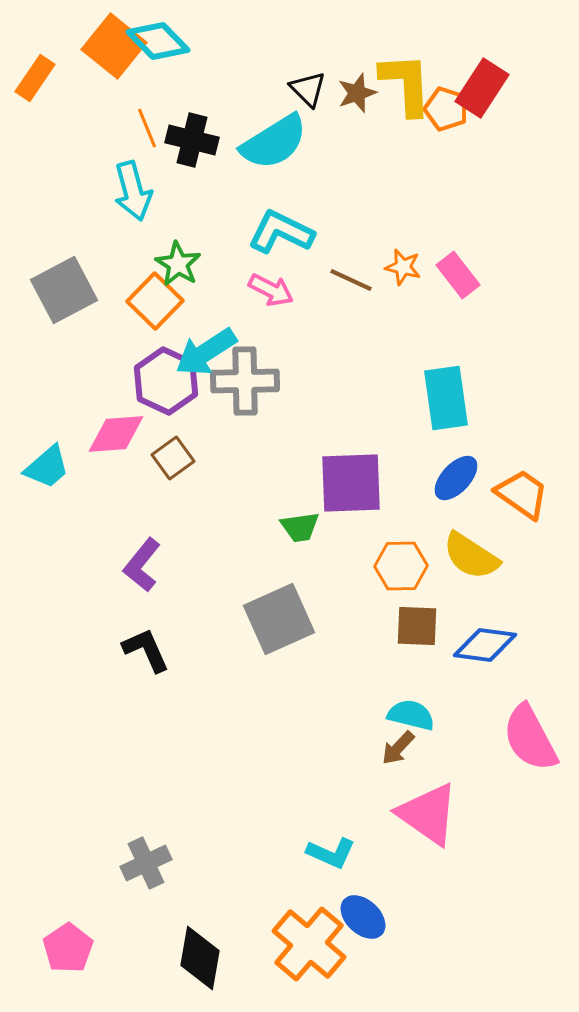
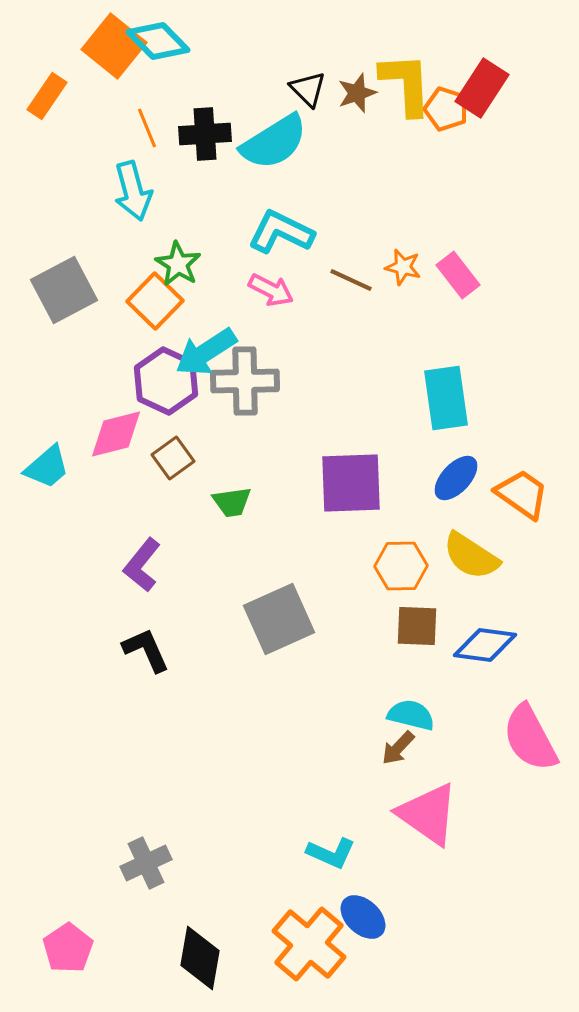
orange rectangle at (35, 78): moved 12 px right, 18 px down
black cross at (192, 140): moved 13 px right, 6 px up; rotated 18 degrees counterclockwise
pink diamond at (116, 434): rotated 10 degrees counterclockwise
green trapezoid at (300, 527): moved 68 px left, 25 px up
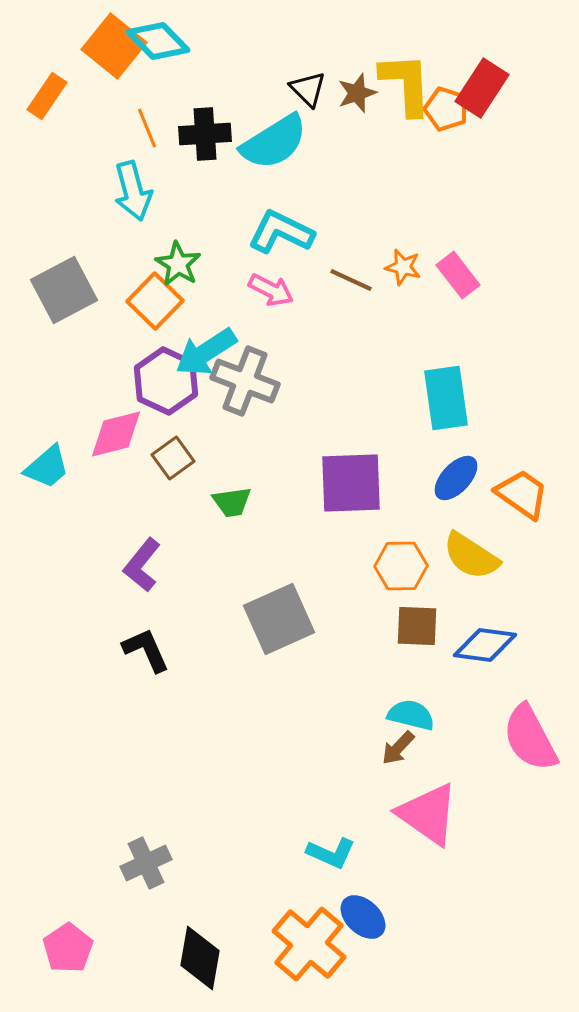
gray cross at (245, 381): rotated 22 degrees clockwise
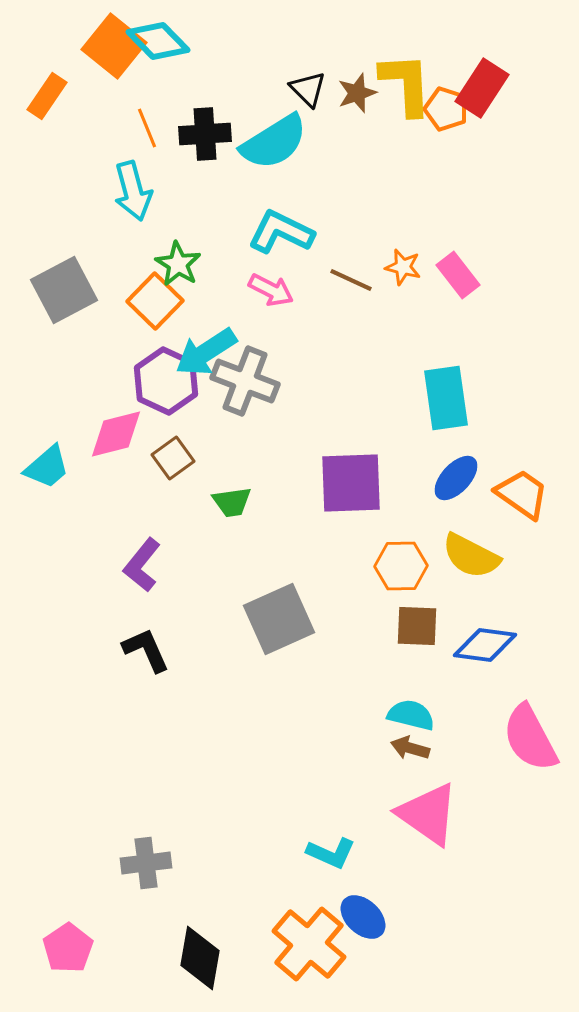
yellow semicircle at (471, 556): rotated 6 degrees counterclockwise
brown arrow at (398, 748): moved 12 px right; rotated 63 degrees clockwise
gray cross at (146, 863): rotated 18 degrees clockwise
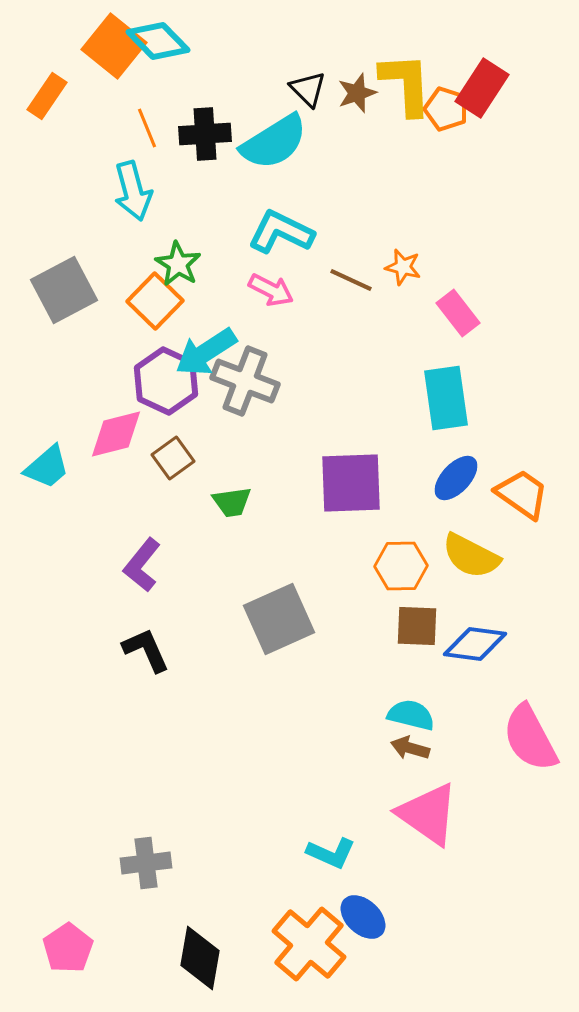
pink rectangle at (458, 275): moved 38 px down
blue diamond at (485, 645): moved 10 px left, 1 px up
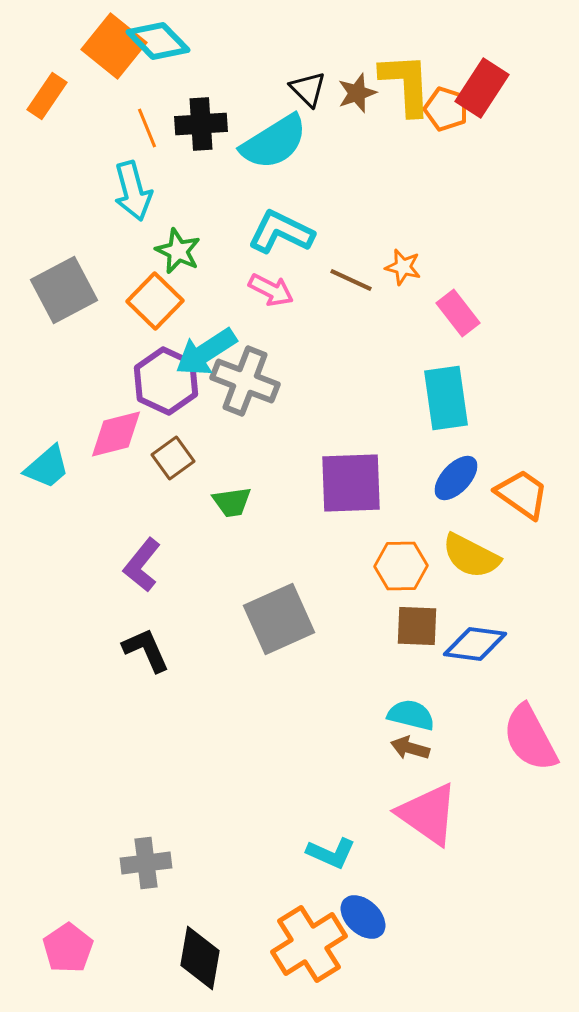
black cross at (205, 134): moved 4 px left, 10 px up
green star at (178, 264): moved 13 px up; rotated 6 degrees counterclockwise
orange cross at (309, 944): rotated 18 degrees clockwise
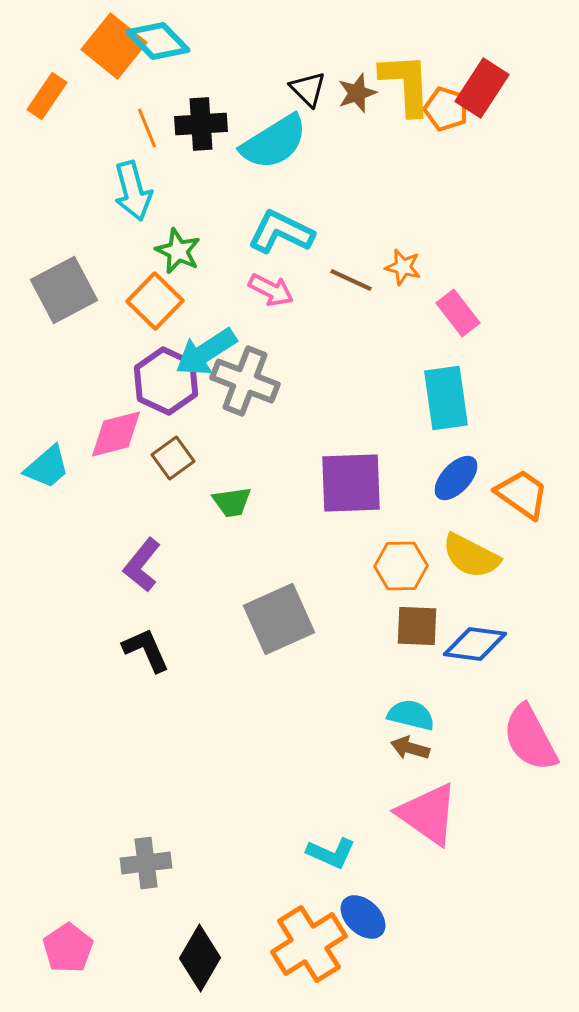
black diamond at (200, 958): rotated 20 degrees clockwise
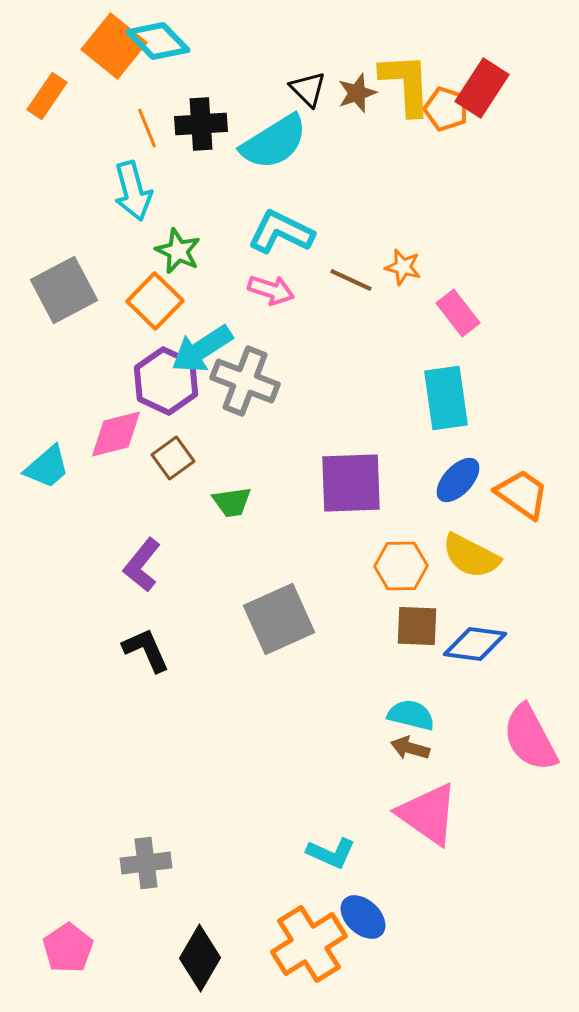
pink arrow at (271, 290): rotated 9 degrees counterclockwise
cyan arrow at (206, 352): moved 4 px left, 3 px up
blue ellipse at (456, 478): moved 2 px right, 2 px down
